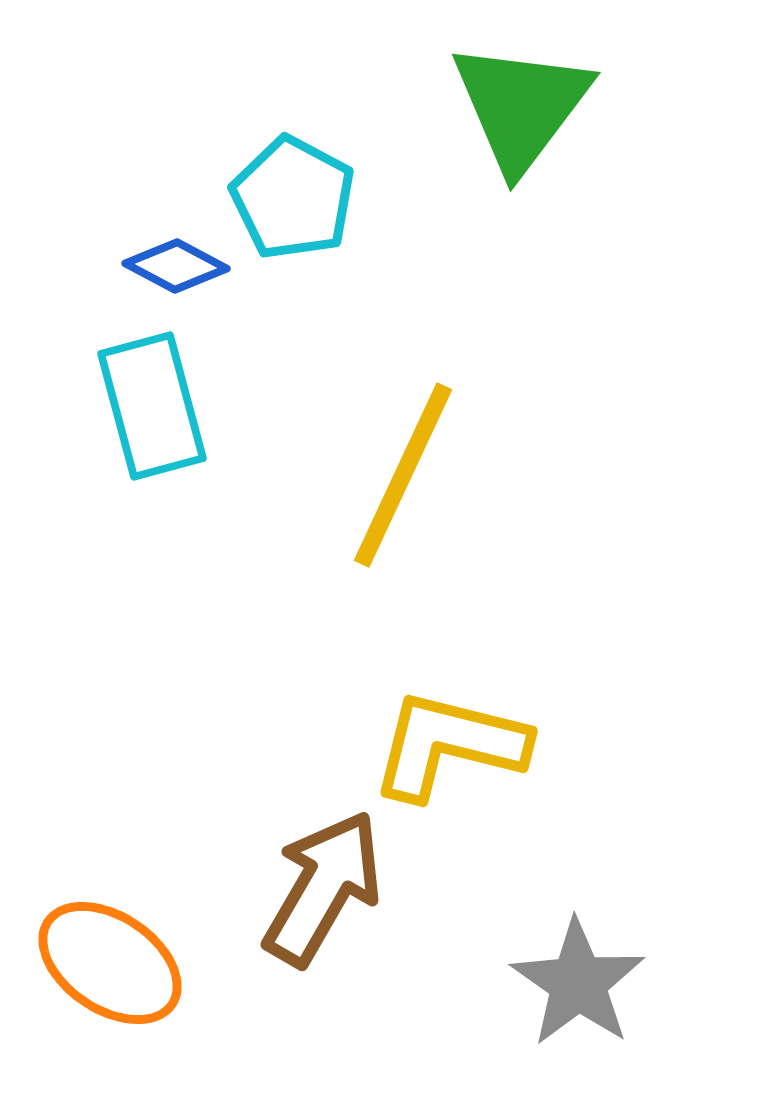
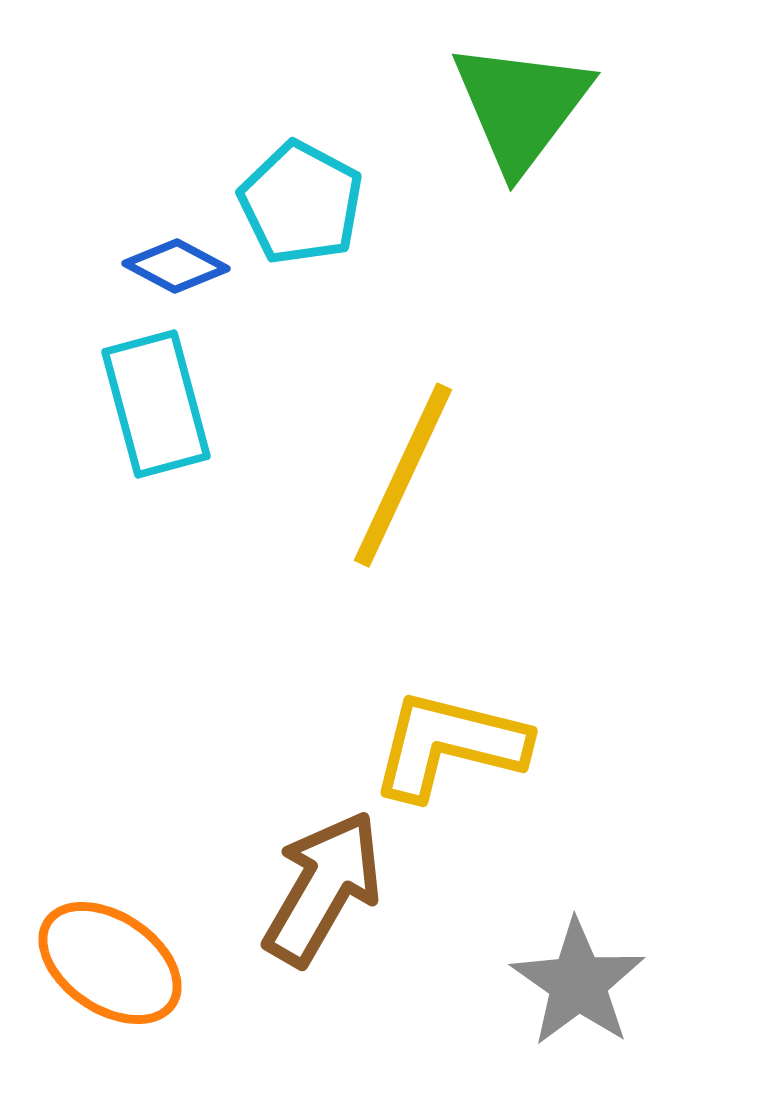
cyan pentagon: moved 8 px right, 5 px down
cyan rectangle: moved 4 px right, 2 px up
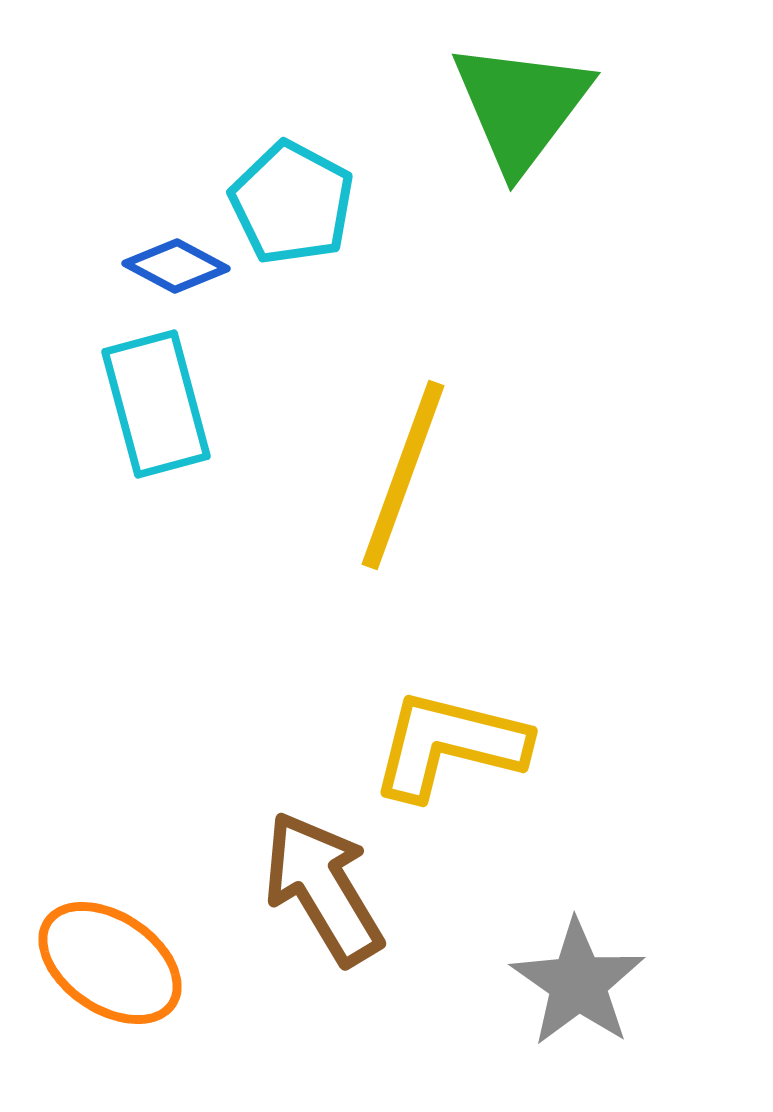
cyan pentagon: moved 9 px left
yellow line: rotated 5 degrees counterclockwise
brown arrow: rotated 61 degrees counterclockwise
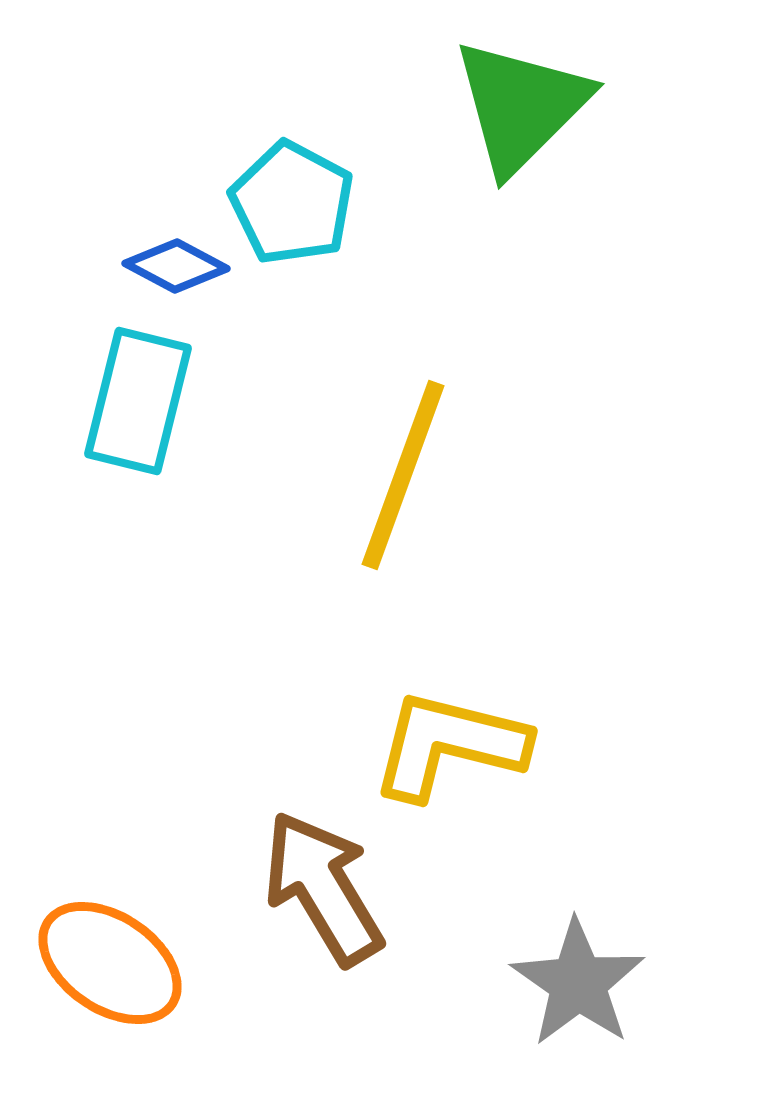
green triangle: rotated 8 degrees clockwise
cyan rectangle: moved 18 px left, 3 px up; rotated 29 degrees clockwise
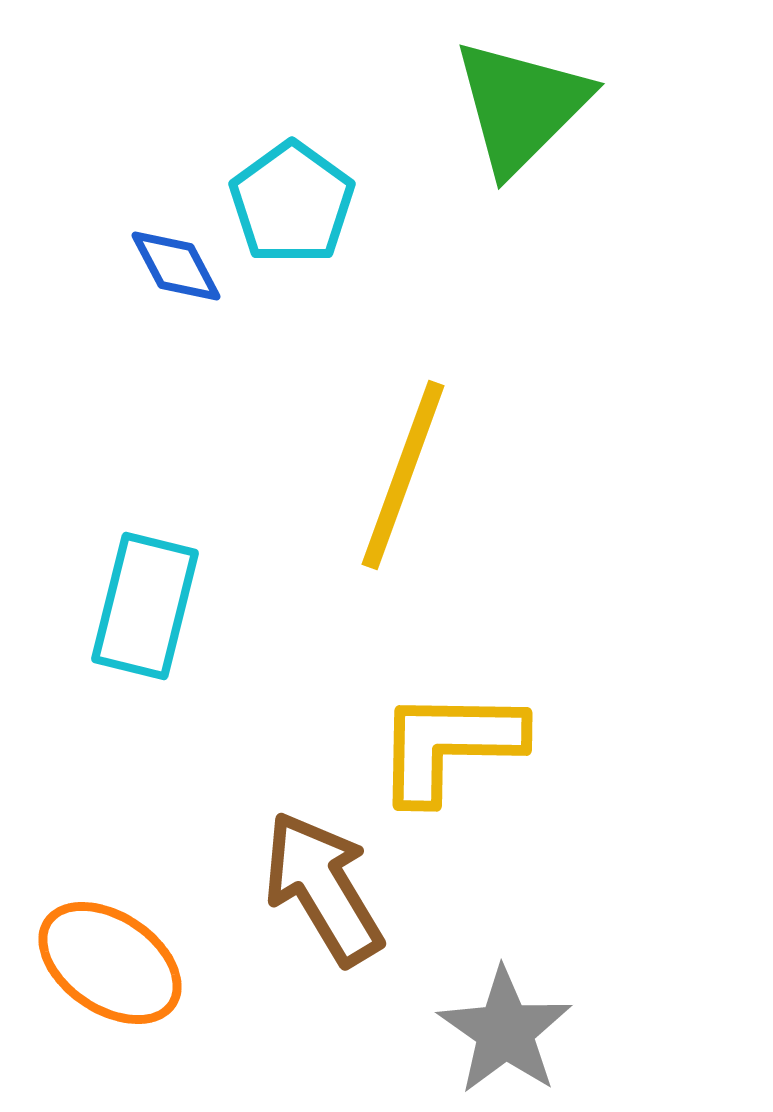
cyan pentagon: rotated 8 degrees clockwise
blue diamond: rotated 34 degrees clockwise
cyan rectangle: moved 7 px right, 205 px down
yellow L-shape: rotated 13 degrees counterclockwise
gray star: moved 73 px left, 48 px down
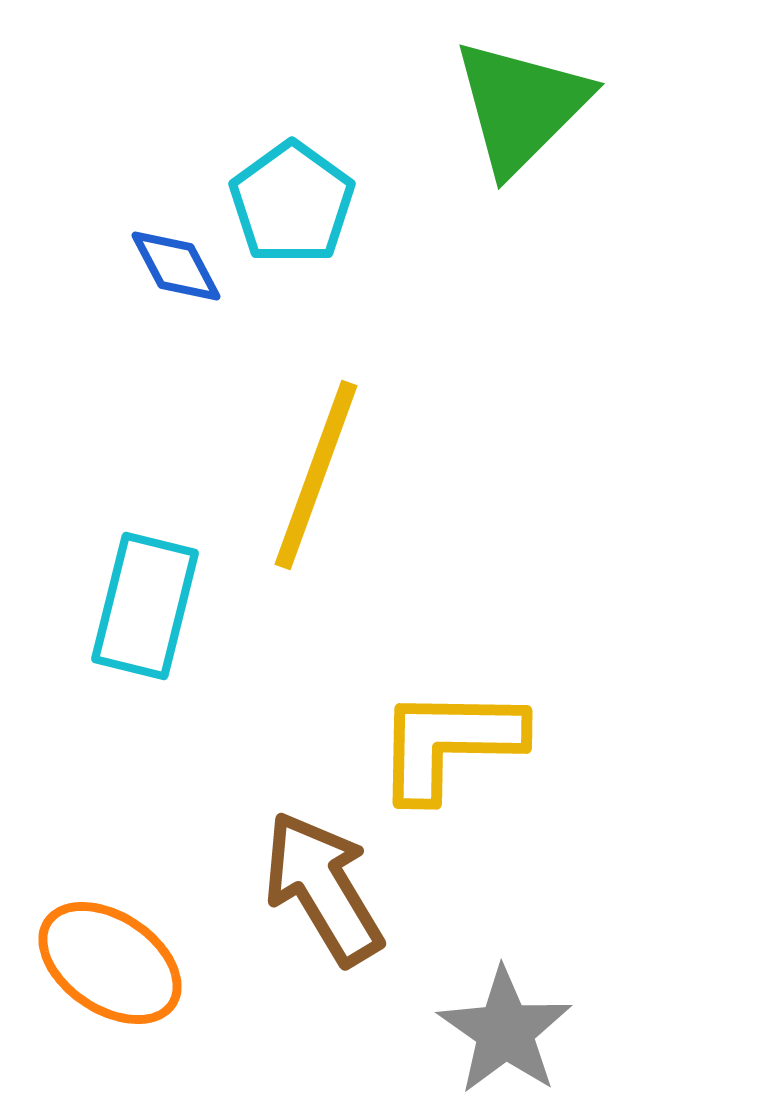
yellow line: moved 87 px left
yellow L-shape: moved 2 px up
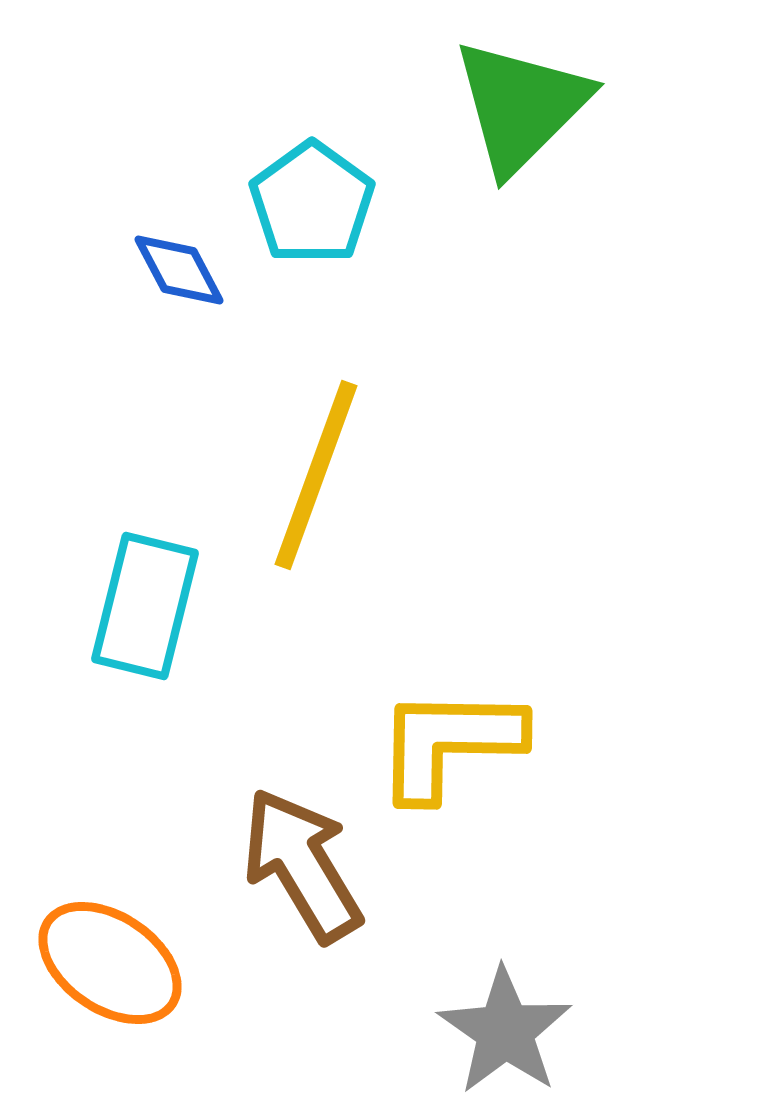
cyan pentagon: moved 20 px right
blue diamond: moved 3 px right, 4 px down
brown arrow: moved 21 px left, 23 px up
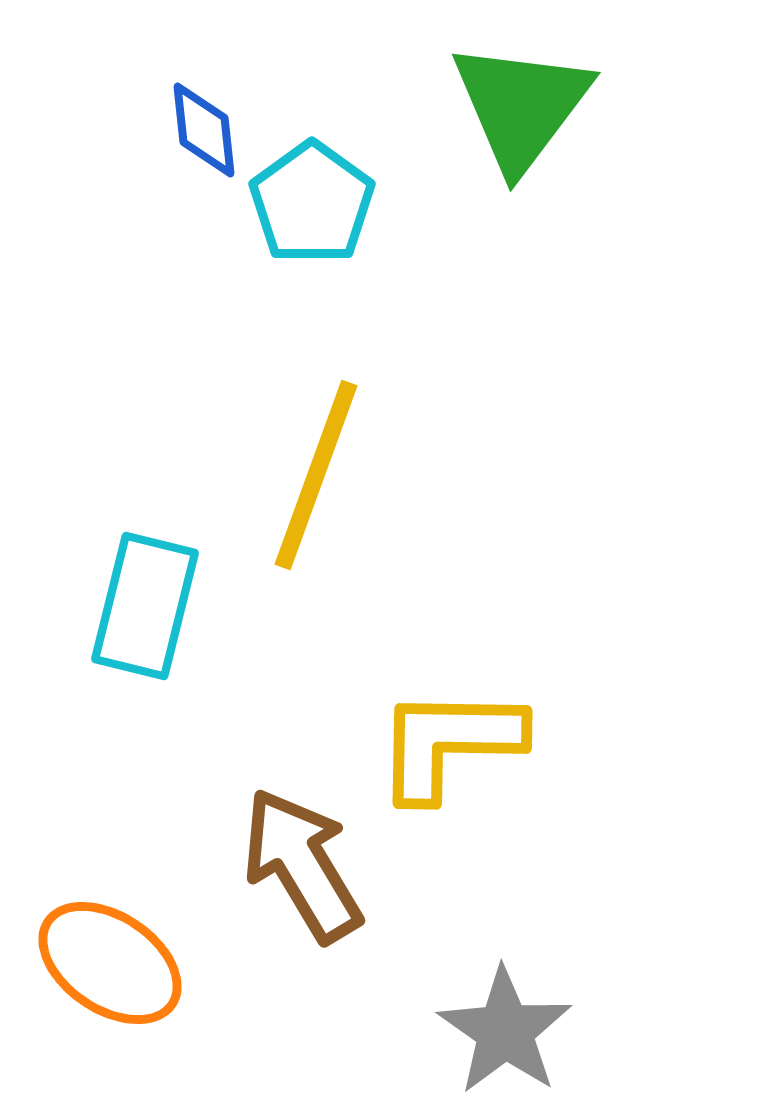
green triangle: rotated 8 degrees counterclockwise
blue diamond: moved 25 px right, 140 px up; rotated 22 degrees clockwise
